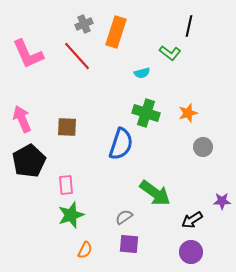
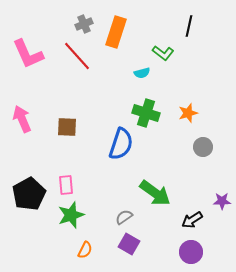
green L-shape: moved 7 px left
black pentagon: moved 33 px down
purple square: rotated 25 degrees clockwise
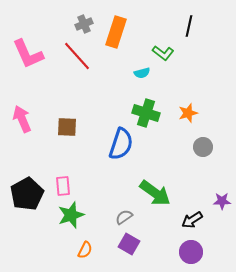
pink rectangle: moved 3 px left, 1 px down
black pentagon: moved 2 px left
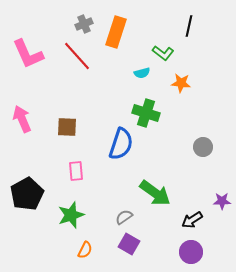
orange star: moved 7 px left, 30 px up; rotated 24 degrees clockwise
pink rectangle: moved 13 px right, 15 px up
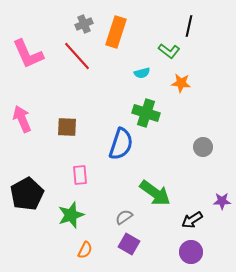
green L-shape: moved 6 px right, 2 px up
pink rectangle: moved 4 px right, 4 px down
